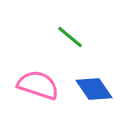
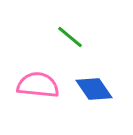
pink semicircle: rotated 12 degrees counterclockwise
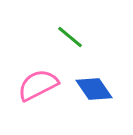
pink semicircle: rotated 33 degrees counterclockwise
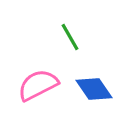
green line: rotated 20 degrees clockwise
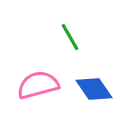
pink semicircle: rotated 12 degrees clockwise
